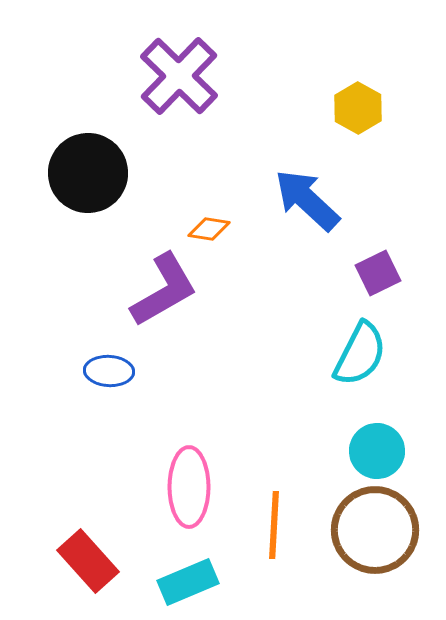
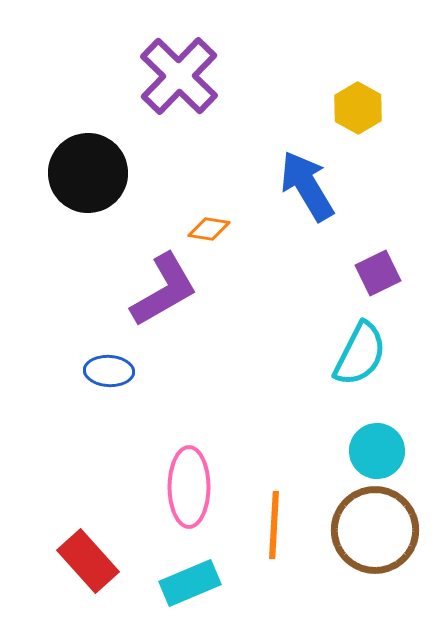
blue arrow: moved 14 px up; rotated 16 degrees clockwise
cyan rectangle: moved 2 px right, 1 px down
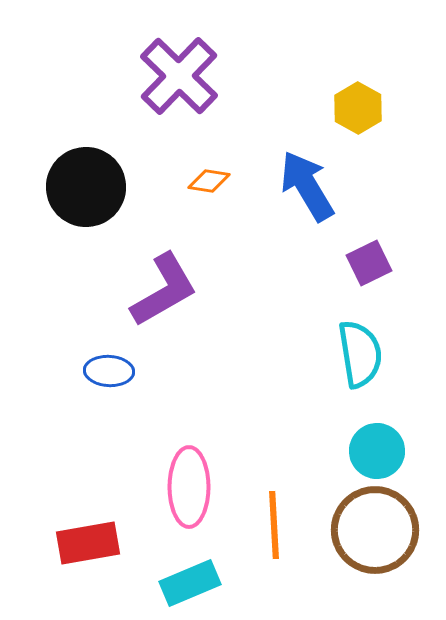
black circle: moved 2 px left, 14 px down
orange diamond: moved 48 px up
purple square: moved 9 px left, 10 px up
cyan semicircle: rotated 36 degrees counterclockwise
orange line: rotated 6 degrees counterclockwise
red rectangle: moved 18 px up; rotated 58 degrees counterclockwise
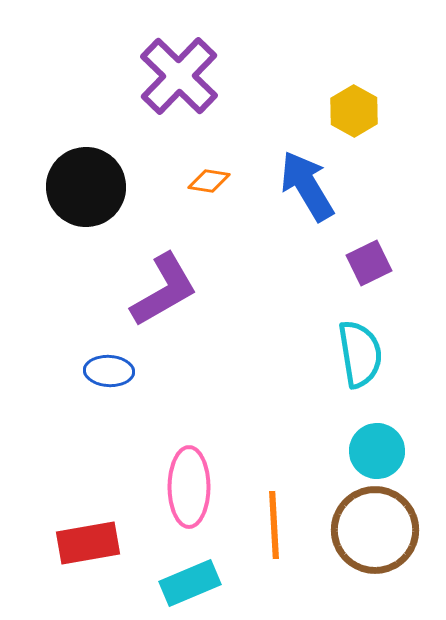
yellow hexagon: moved 4 px left, 3 px down
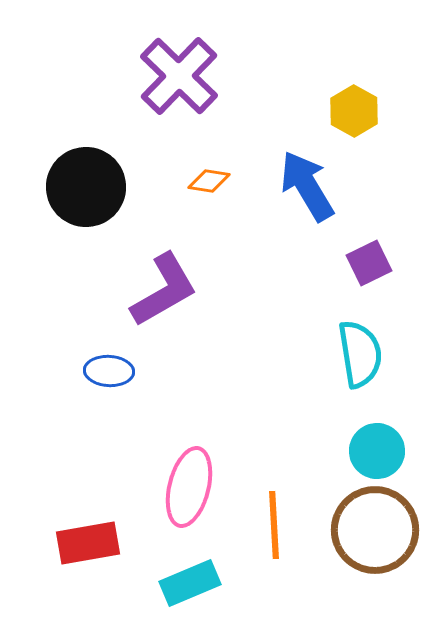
pink ellipse: rotated 14 degrees clockwise
